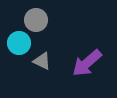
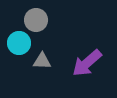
gray triangle: rotated 24 degrees counterclockwise
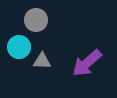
cyan circle: moved 4 px down
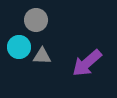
gray triangle: moved 5 px up
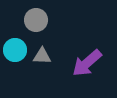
cyan circle: moved 4 px left, 3 px down
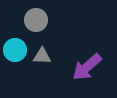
purple arrow: moved 4 px down
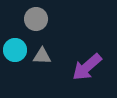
gray circle: moved 1 px up
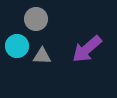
cyan circle: moved 2 px right, 4 px up
purple arrow: moved 18 px up
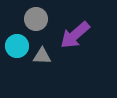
purple arrow: moved 12 px left, 14 px up
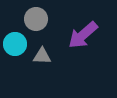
purple arrow: moved 8 px right
cyan circle: moved 2 px left, 2 px up
